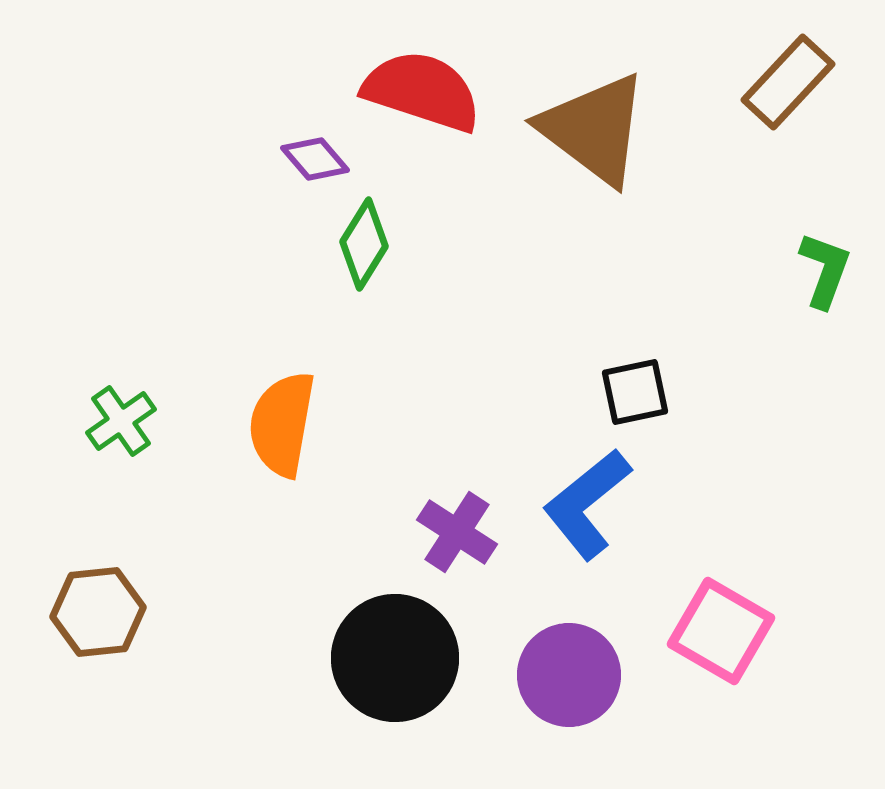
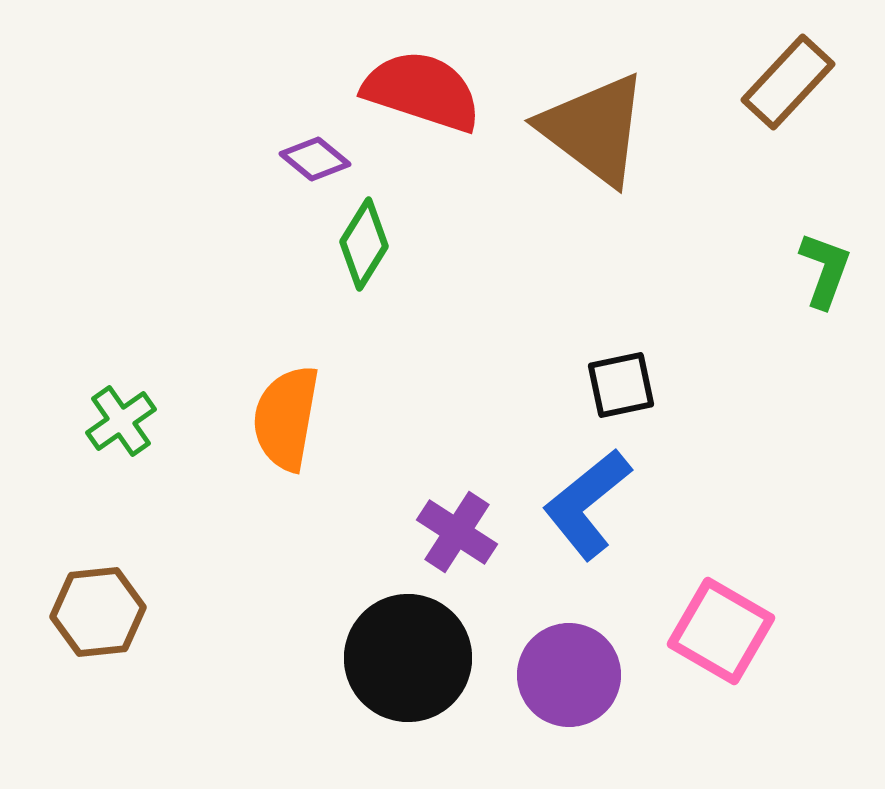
purple diamond: rotated 10 degrees counterclockwise
black square: moved 14 px left, 7 px up
orange semicircle: moved 4 px right, 6 px up
black circle: moved 13 px right
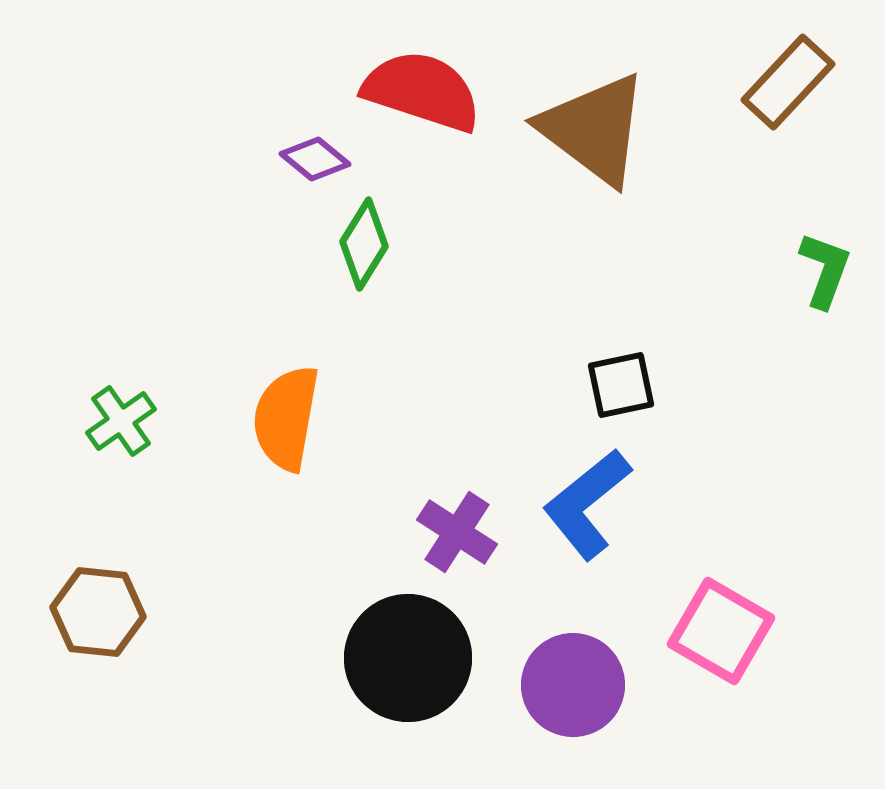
brown hexagon: rotated 12 degrees clockwise
purple circle: moved 4 px right, 10 px down
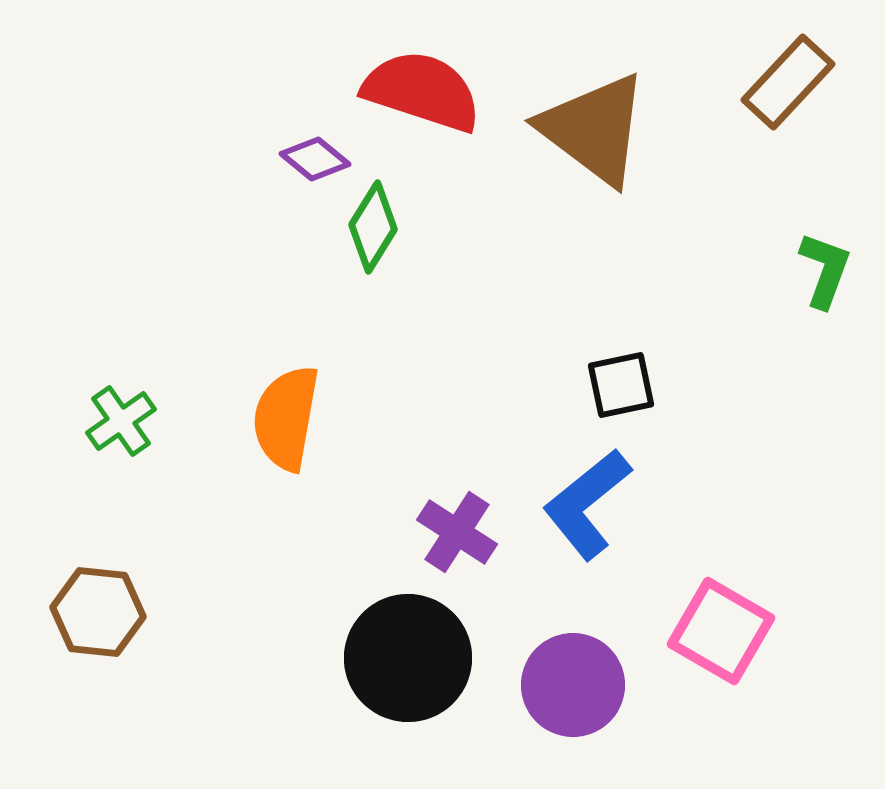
green diamond: moved 9 px right, 17 px up
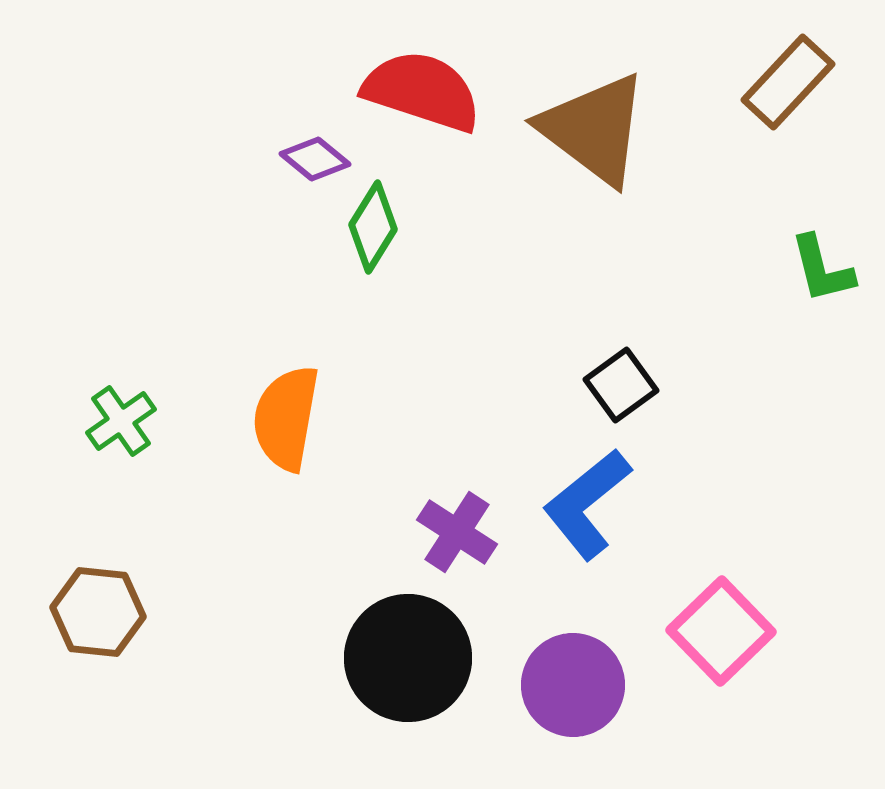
green L-shape: moved 3 px left, 1 px up; rotated 146 degrees clockwise
black square: rotated 24 degrees counterclockwise
pink square: rotated 16 degrees clockwise
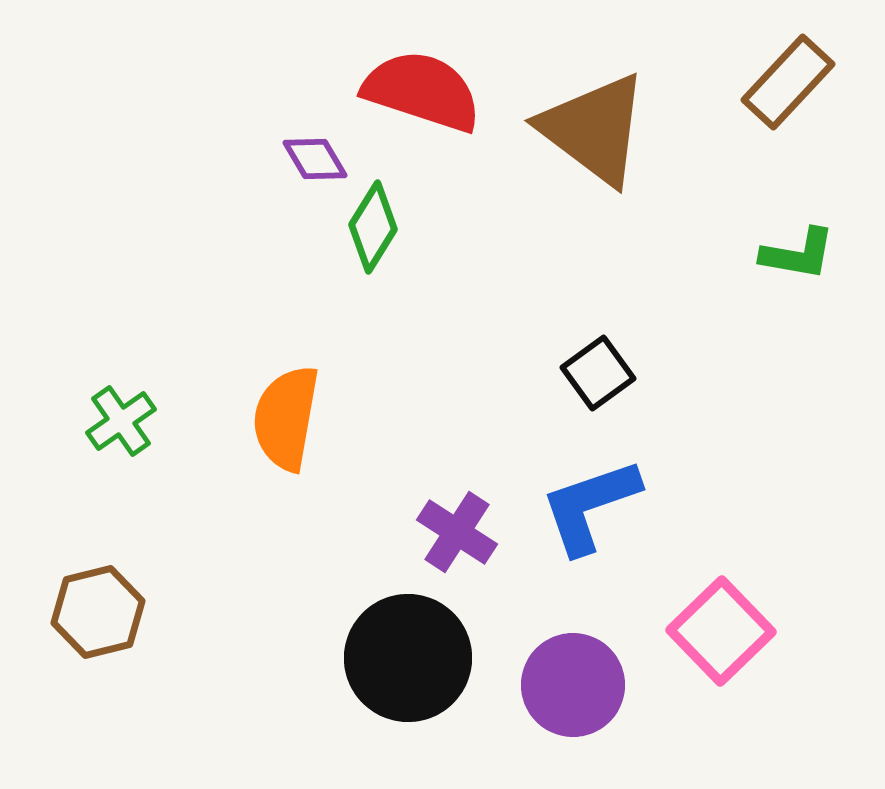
purple diamond: rotated 20 degrees clockwise
green L-shape: moved 24 px left, 15 px up; rotated 66 degrees counterclockwise
black square: moved 23 px left, 12 px up
blue L-shape: moved 3 px right, 2 px down; rotated 20 degrees clockwise
brown hexagon: rotated 20 degrees counterclockwise
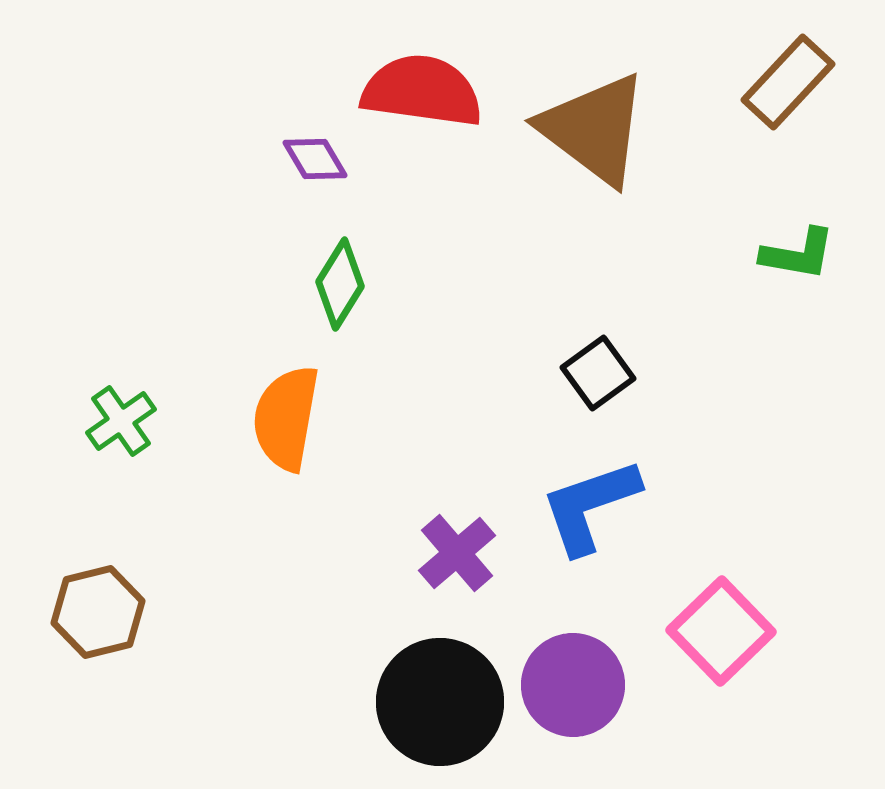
red semicircle: rotated 10 degrees counterclockwise
green diamond: moved 33 px left, 57 px down
purple cross: moved 21 px down; rotated 16 degrees clockwise
black circle: moved 32 px right, 44 px down
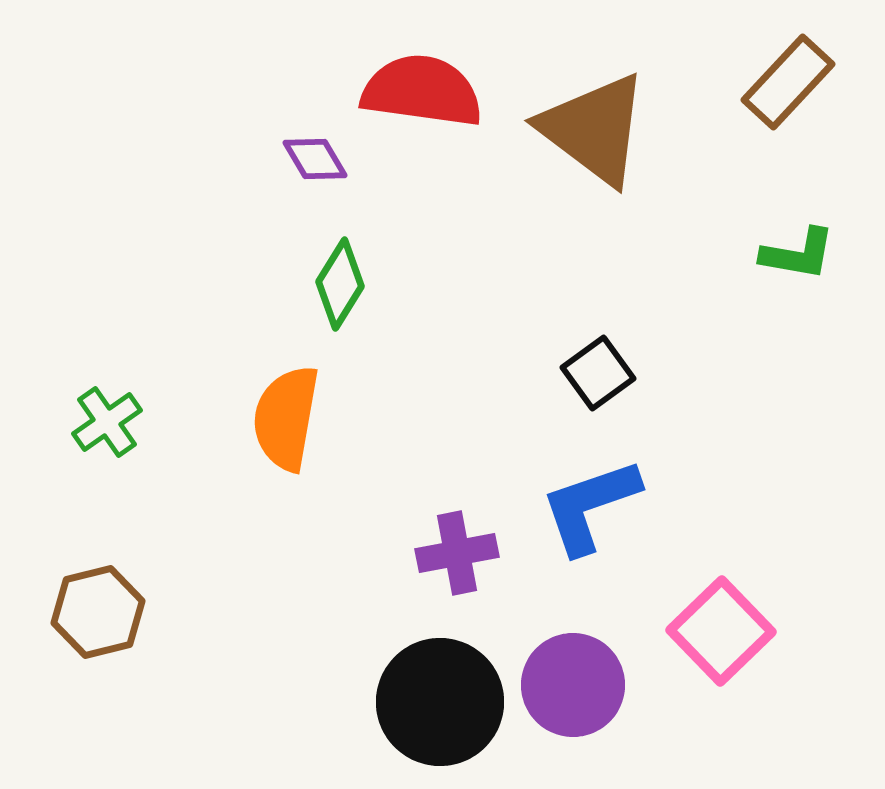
green cross: moved 14 px left, 1 px down
purple cross: rotated 30 degrees clockwise
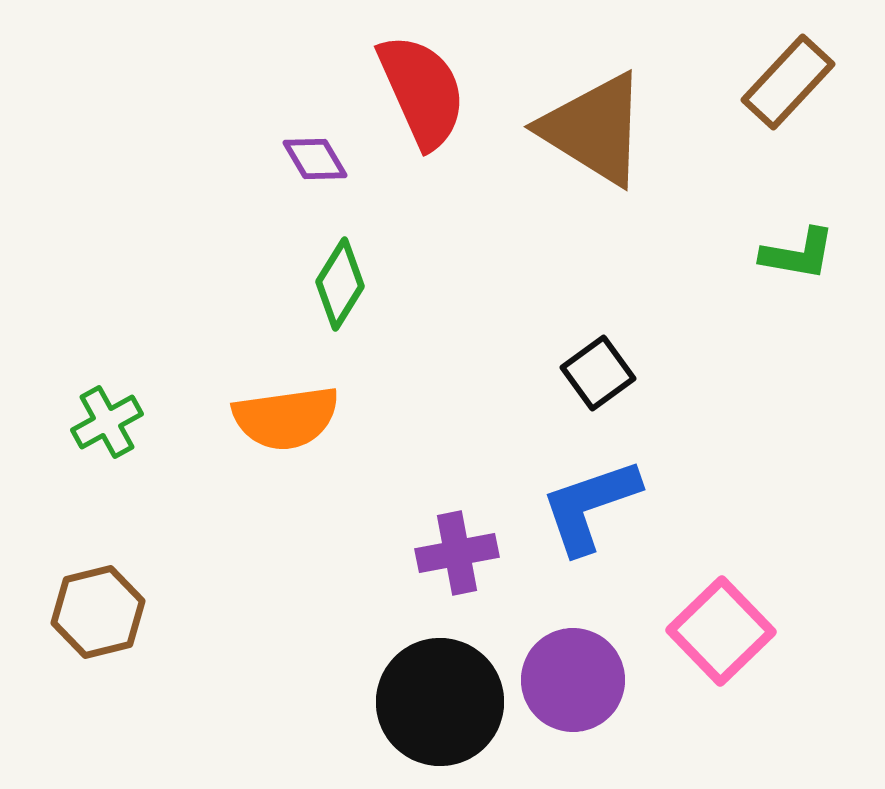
red semicircle: rotated 58 degrees clockwise
brown triangle: rotated 5 degrees counterclockwise
orange semicircle: rotated 108 degrees counterclockwise
green cross: rotated 6 degrees clockwise
purple circle: moved 5 px up
